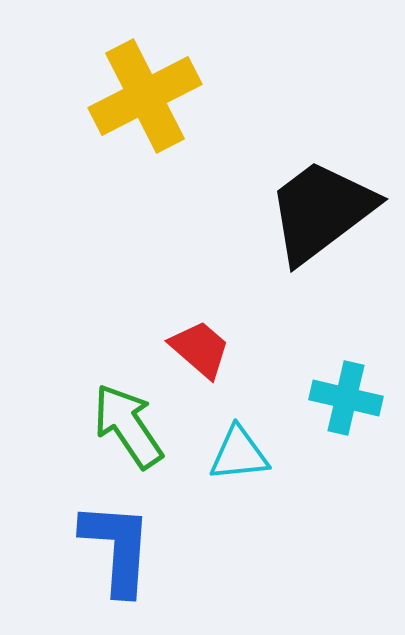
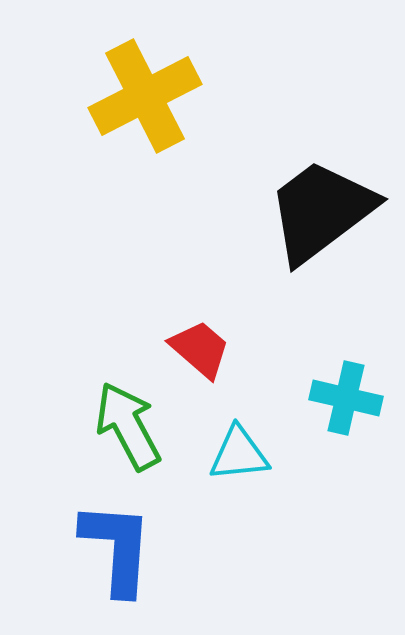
green arrow: rotated 6 degrees clockwise
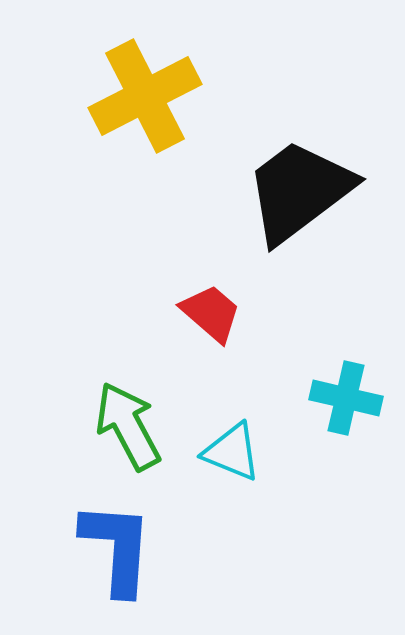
black trapezoid: moved 22 px left, 20 px up
red trapezoid: moved 11 px right, 36 px up
cyan triangle: moved 7 px left, 2 px up; rotated 28 degrees clockwise
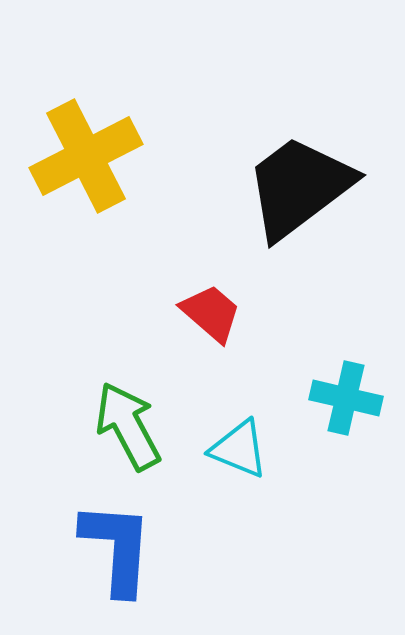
yellow cross: moved 59 px left, 60 px down
black trapezoid: moved 4 px up
cyan triangle: moved 7 px right, 3 px up
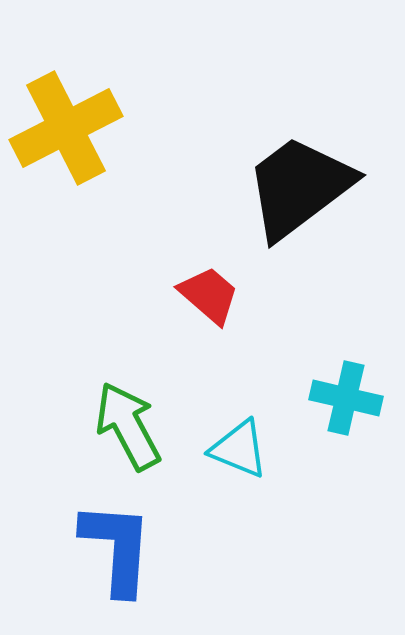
yellow cross: moved 20 px left, 28 px up
red trapezoid: moved 2 px left, 18 px up
